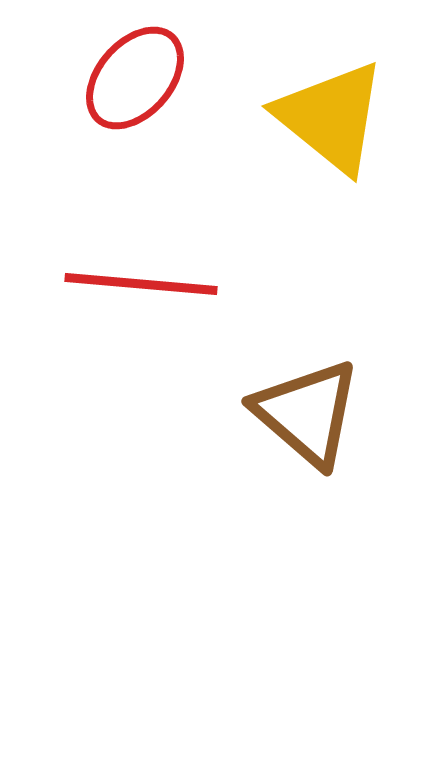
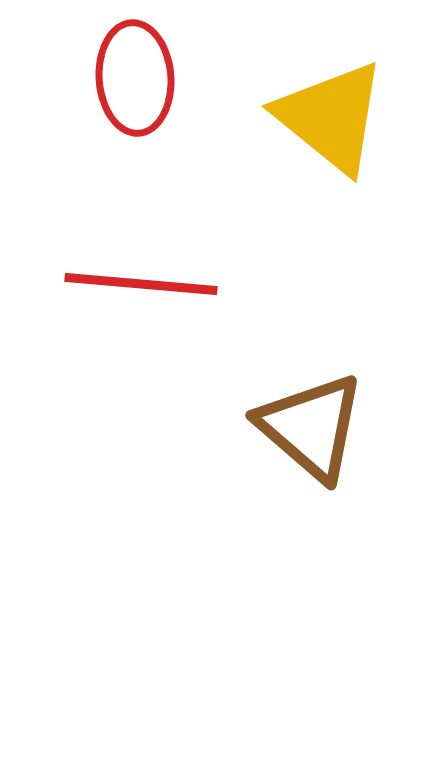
red ellipse: rotated 45 degrees counterclockwise
brown triangle: moved 4 px right, 14 px down
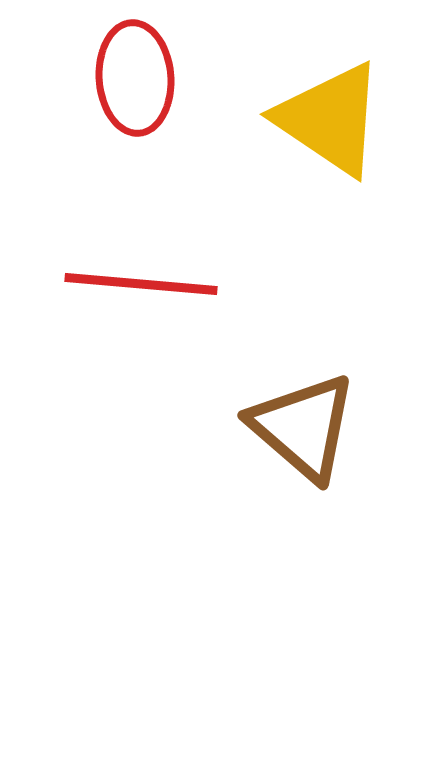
yellow triangle: moved 1 px left, 2 px down; rotated 5 degrees counterclockwise
brown triangle: moved 8 px left
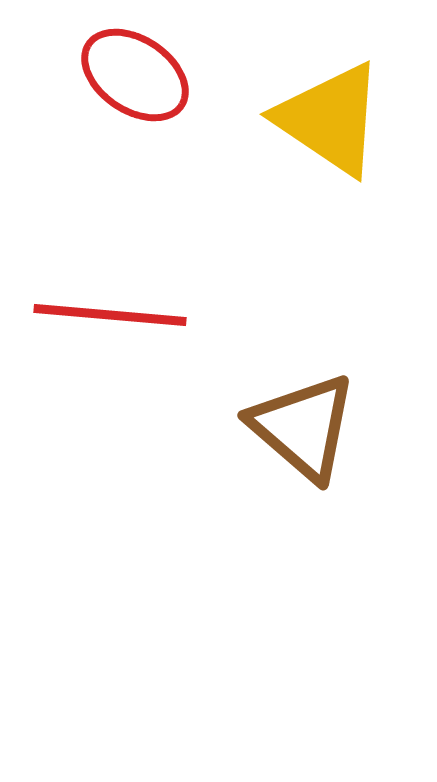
red ellipse: moved 3 px up; rotated 52 degrees counterclockwise
red line: moved 31 px left, 31 px down
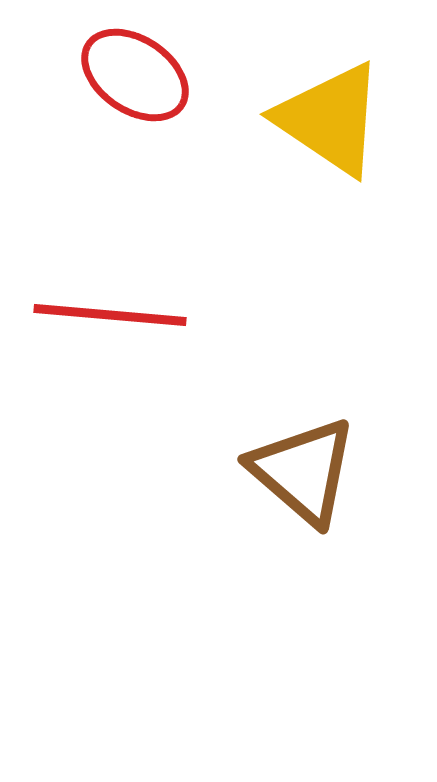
brown triangle: moved 44 px down
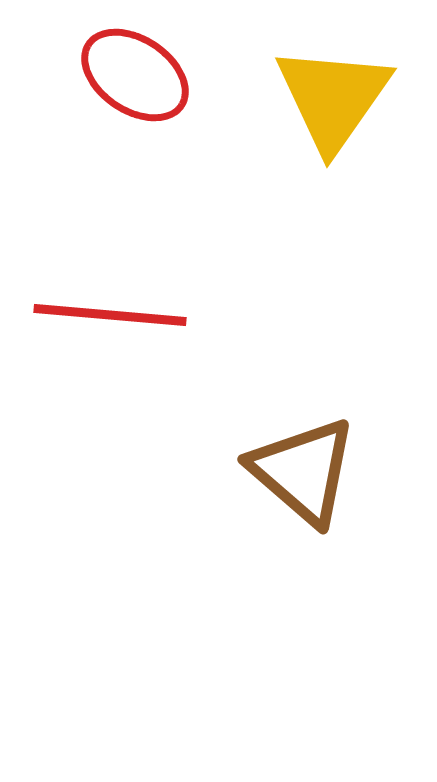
yellow triangle: moved 3 px right, 21 px up; rotated 31 degrees clockwise
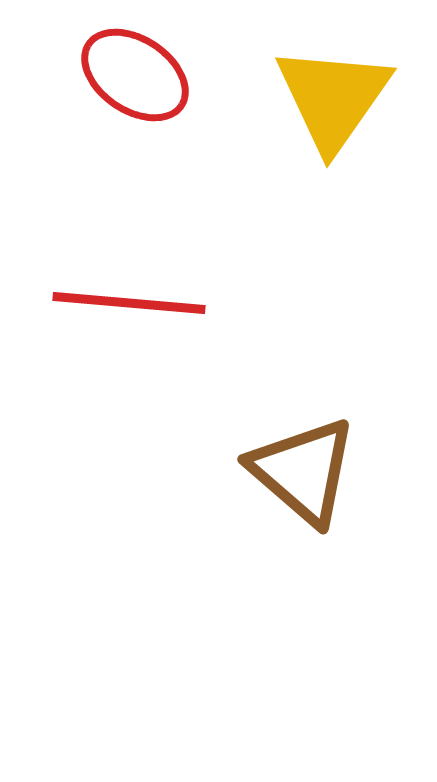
red line: moved 19 px right, 12 px up
